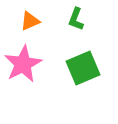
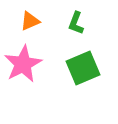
green L-shape: moved 4 px down
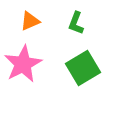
green square: rotated 8 degrees counterclockwise
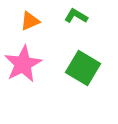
green L-shape: moved 7 px up; rotated 100 degrees clockwise
green square: rotated 28 degrees counterclockwise
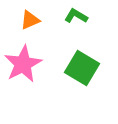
orange triangle: moved 1 px up
green square: moved 1 px left
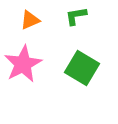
green L-shape: rotated 40 degrees counterclockwise
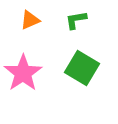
green L-shape: moved 4 px down
pink star: moved 9 px down; rotated 6 degrees counterclockwise
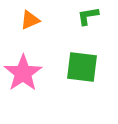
green L-shape: moved 12 px right, 4 px up
green square: moved 1 px up; rotated 24 degrees counterclockwise
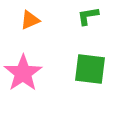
green square: moved 8 px right, 2 px down
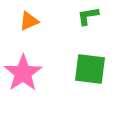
orange triangle: moved 1 px left, 1 px down
